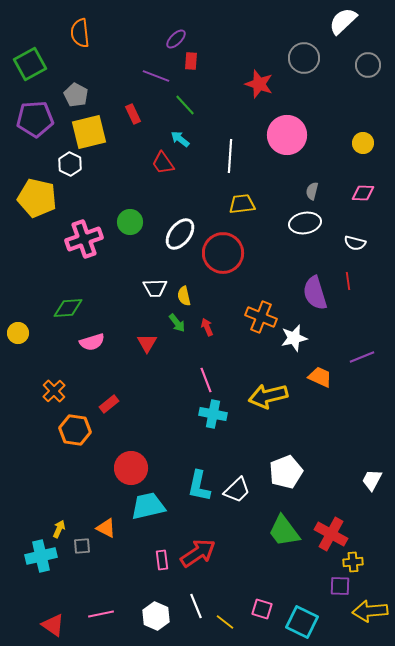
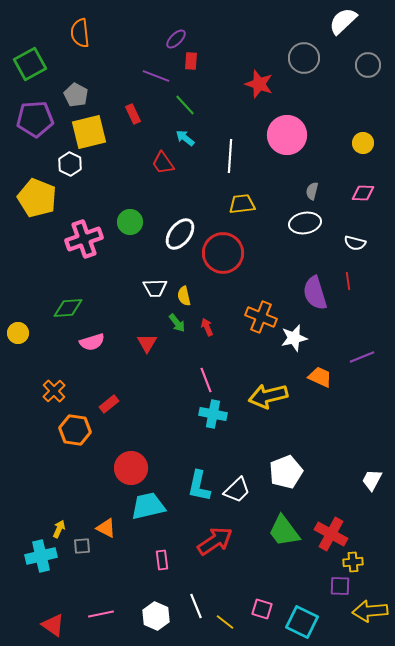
cyan arrow at (180, 139): moved 5 px right, 1 px up
yellow pentagon at (37, 198): rotated 9 degrees clockwise
red arrow at (198, 553): moved 17 px right, 12 px up
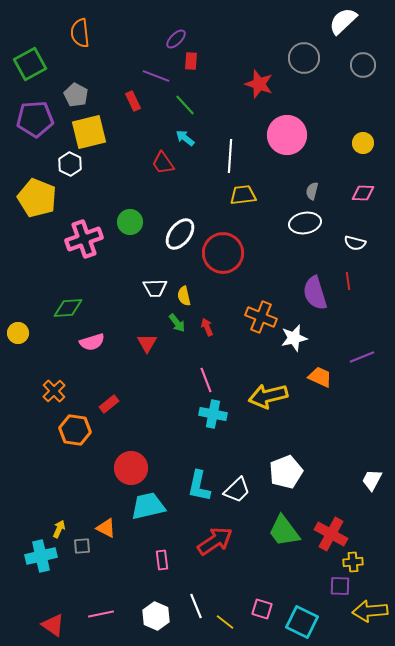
gray circle at (368, 65): moved 5 px left
red rectangle at (133, 114): moved 13 px up
yellow trapezoid at (242, 204): moved 1 px right, 9 px up
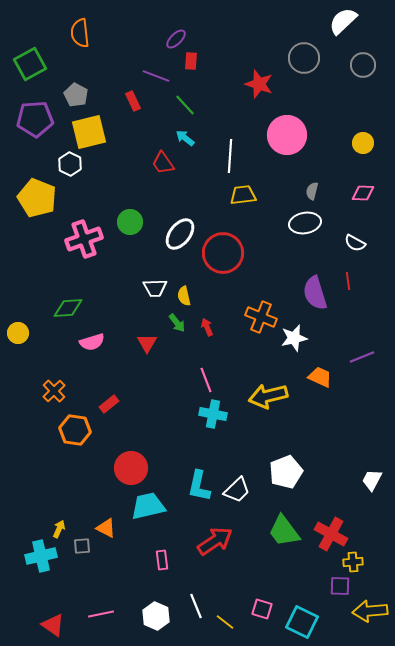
white semicircle at (355, 243): rotated 15 degrees clockwise
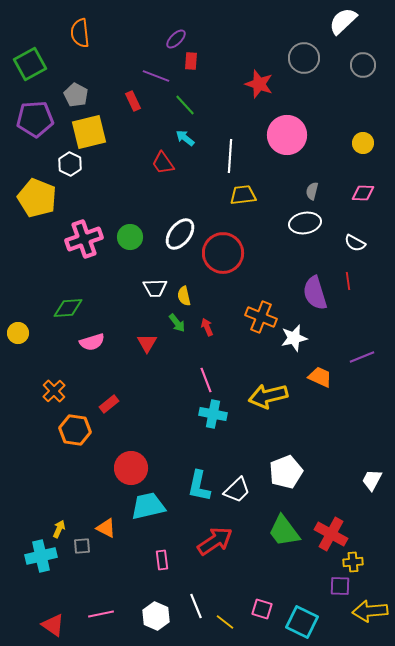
green circle at (130, 222): moved 15 px down
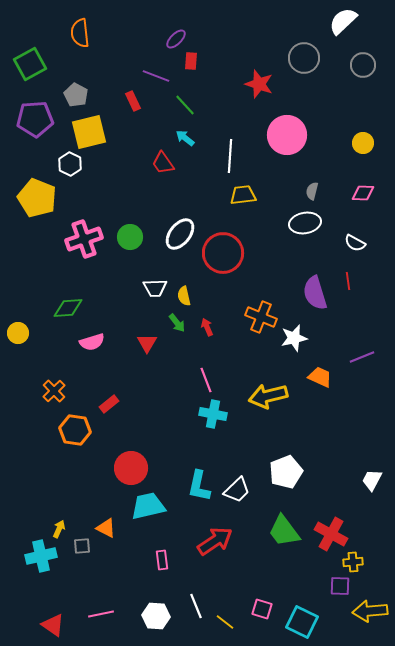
white hexagon at (156, 616): rotated 20 degrees counterclockwise
